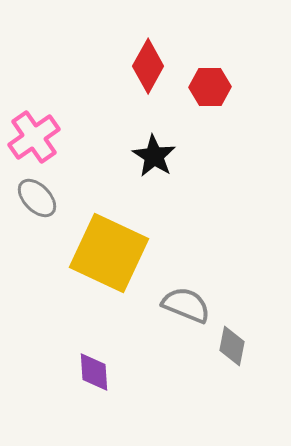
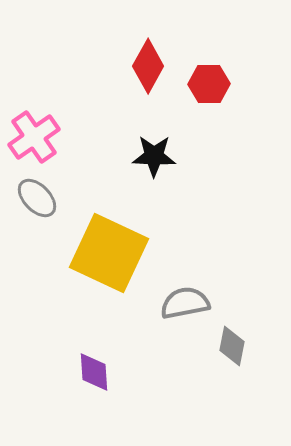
red hexagon: moved 1 px left, 3 px up
black star: rotated 30 degrees counterclockwise
gray semicircle: moved 1 px left, 2 px up; rotated 33 degrees counterclockwise
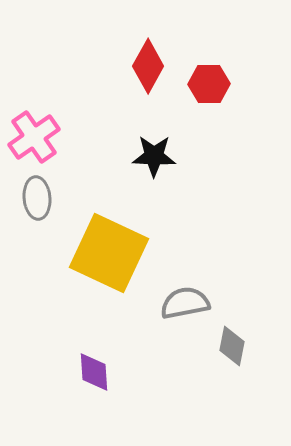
gray ellipse: rotated 39 degrees clockwise
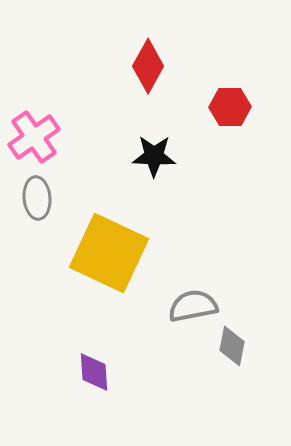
red hexagon: moved 21 px right, 23 px down
gray semicircle: moved 8 px right, 3 px down
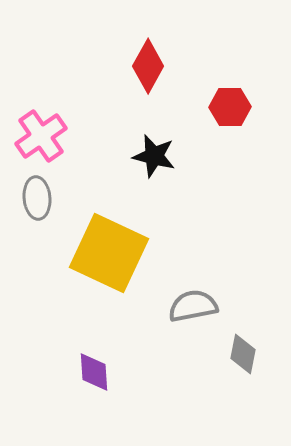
pink cross: moved 7 px right, 1 px up
black star: rotated 12 degrees clockwise
gray diamond: moved 11 px right, 8 px down
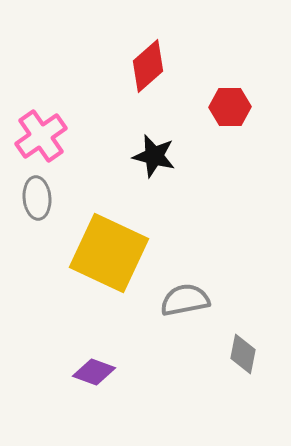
red diamond: rotated 20 degrees clockwise
gray semicircle: moved 8 px left, 6 px up
purple diamond: rotated 66 degrees counterclockwise
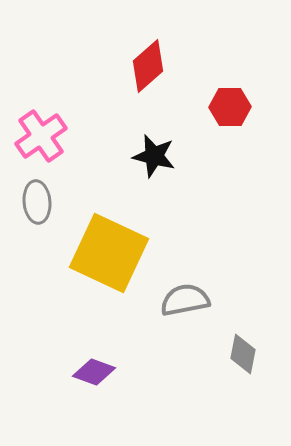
gray ellipse: moved 4 px down
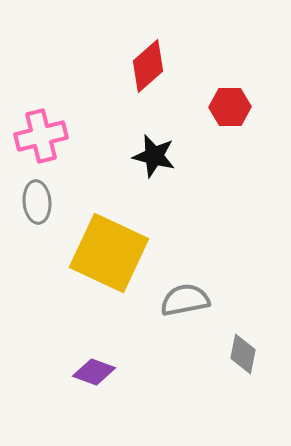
pink cross: rotated 21 degrees clockwise
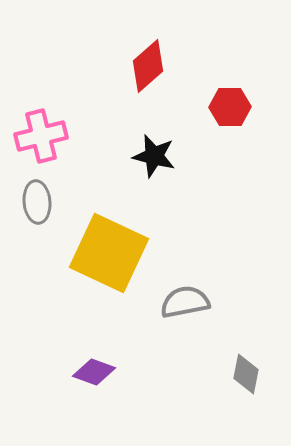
gray semicircle: moved 2 px down
gray diamond: moved 3 px right, 20 px down
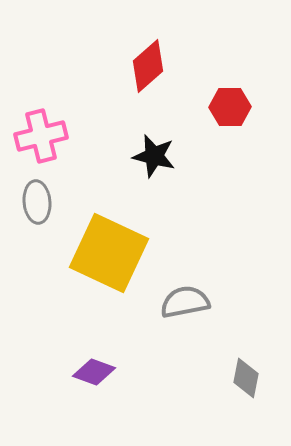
gray diamond: moved 4 px down
